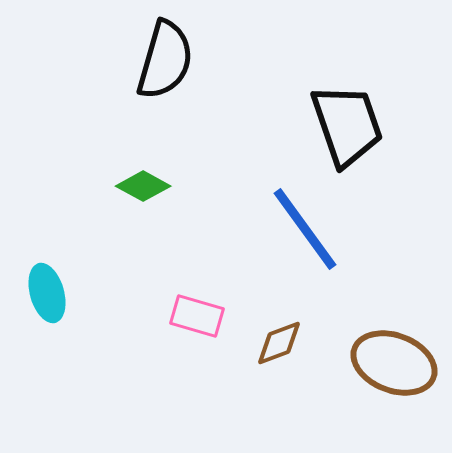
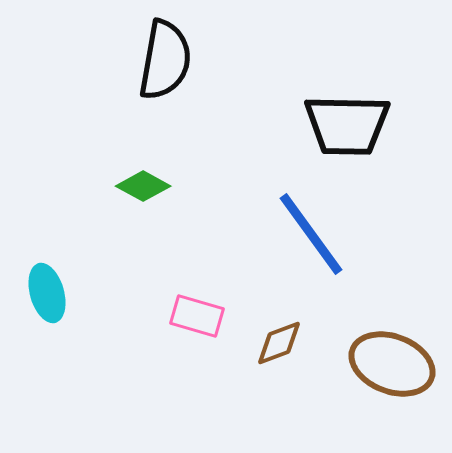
black semicircle: rotated 6 degrees counterclockwise
black trapezoid: rotated 110 degrees clockwise
blue line: moved 6 px right, 5 px down
brown ellipse: moved 2 px left, 1 px down
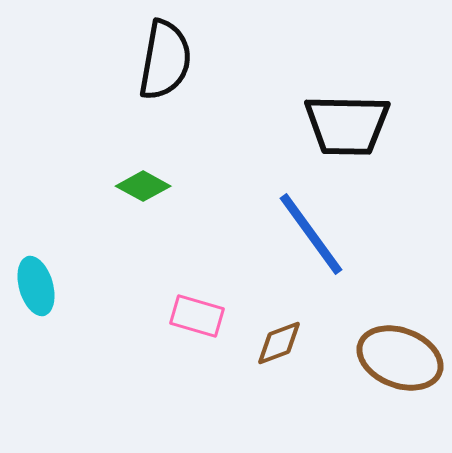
cyan ellipse: moved 11 px left, 7 px up
brown ellipse: moved 8 px right, 6 px up
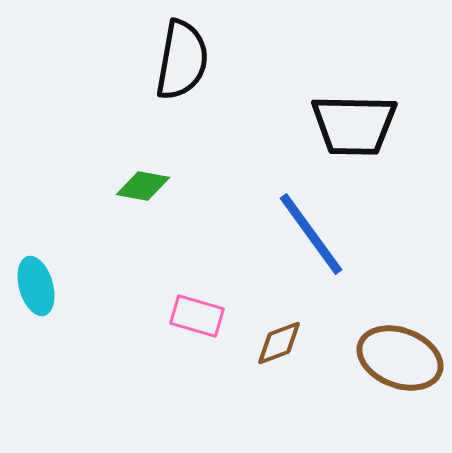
black semicircle: moved 17 px right
black trapezoid: moved 7 px right
green diamond: rotated 18 degrees counterclockwise
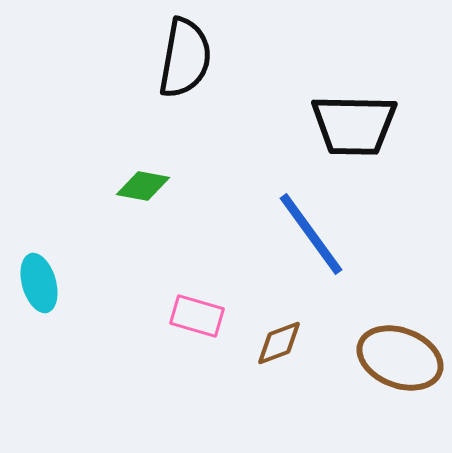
black semicircle: moved 3 px right, 2 px up
cyan ellipse: moved 3 px right, 3 px up
